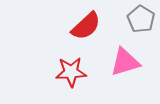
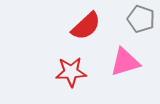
gray pentagon: rotated 12 degrees counterclockwise
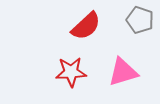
gray pentagon: moved 1 px left, 1 px down
pink triangle: moved 2 px left, 10 px down
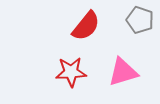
red semicircle: rotated 8 degrees counterclockwise
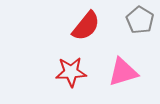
gray pentagon: rotated 12 degrees clockwise
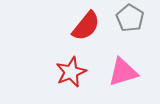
gray pentagon: moved 10 px left, 2 px up
red star: rotated 20 degrees counterclockwise
